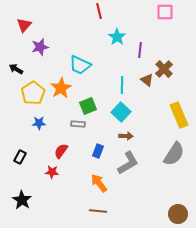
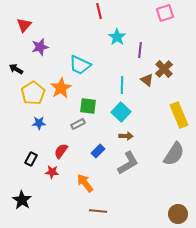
pink square: moved 1 px down; rotated 18 degrees counterclockwise
green square: rotated 30 degrees clockwise
gray rectangle: rotated 32 degrees counterclockwise
blue rectangle: rotated 24 degrees clockwise
black rectangle: moved 11 px right, 2 px down
orange arrow: moved 14 px left
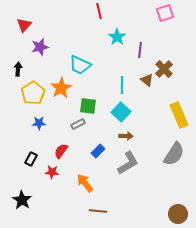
black arrow: moved 2 px right; rotated 64 degrees clockwise
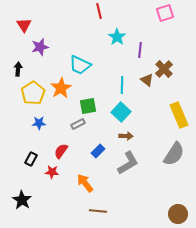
red triangle: rotated 14 degrees counterclockwise
green square: rotated 18 degrees counterclockwise
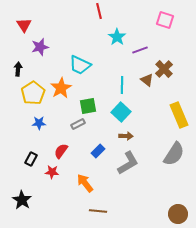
pink square: moved 7 px down; rotated 36 degrees clockwise
purple line: rotated 63 degrees clockwise
